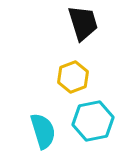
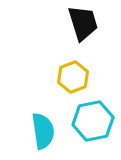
cyan semicircle: rotated 9 degrees clockwise
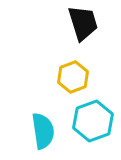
cyan hexagon: rotated 9 degrees counterclockwise
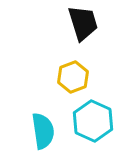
cyan hexagon: rotated 15 degrees counterclockwise
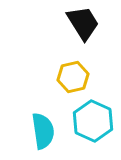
black trapezoid: rotated 15 degrees counterclockwise
yellow hexagon: rotated 8 degrees clockwise
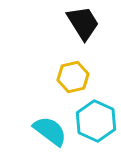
cyan hexagon: moved 3 px right
cyan semicircle: moved 7 px right; rotated 45 degrees counterclockwise
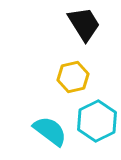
black trapezoid: moved 1 px right, 1 px down
cyan hexagon: moved 1 px right; rotated 9 degrees clockwise
